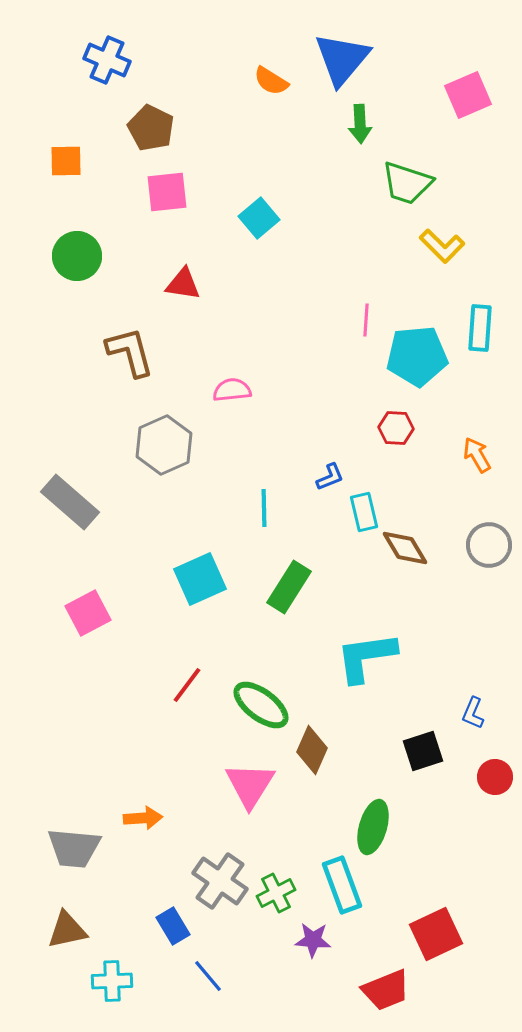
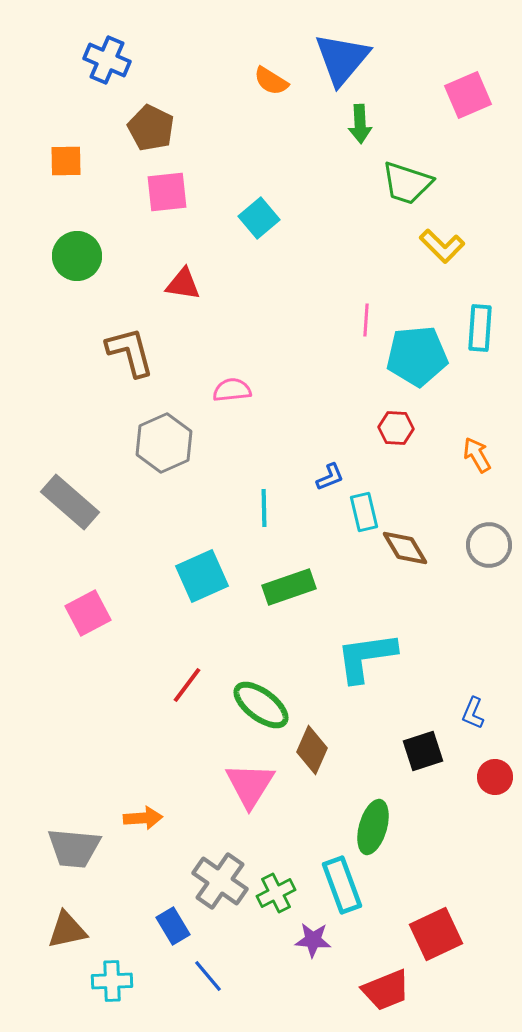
gray hexagon at (164, 445): moved 2 px up
cyan square at (200, 579): moved 2 px right, 3 px up
green rectangle at (289, 587): rotated 39 degrees clockwise
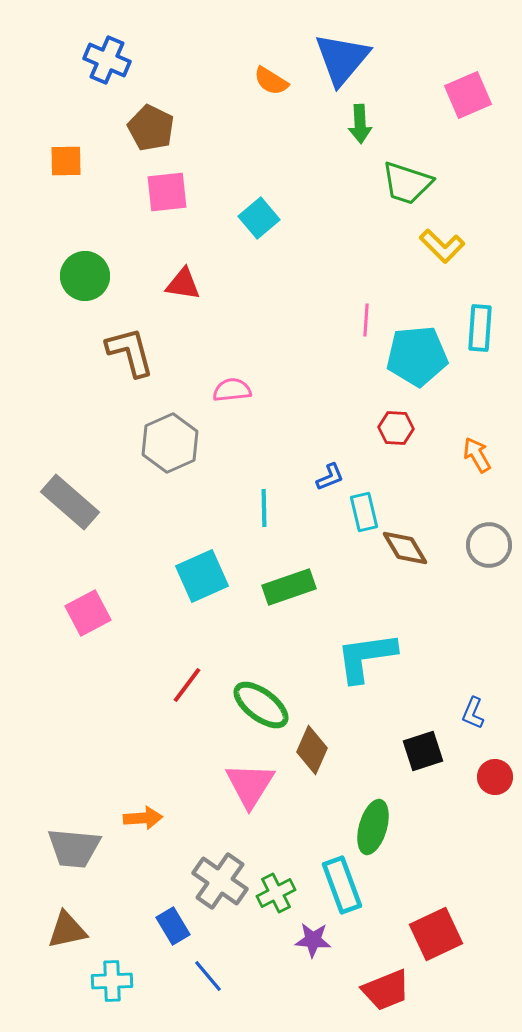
green circle at (77, 256): moved 8 px right, 20 px down
gray hexagon at (164, 443): moved 6 px right
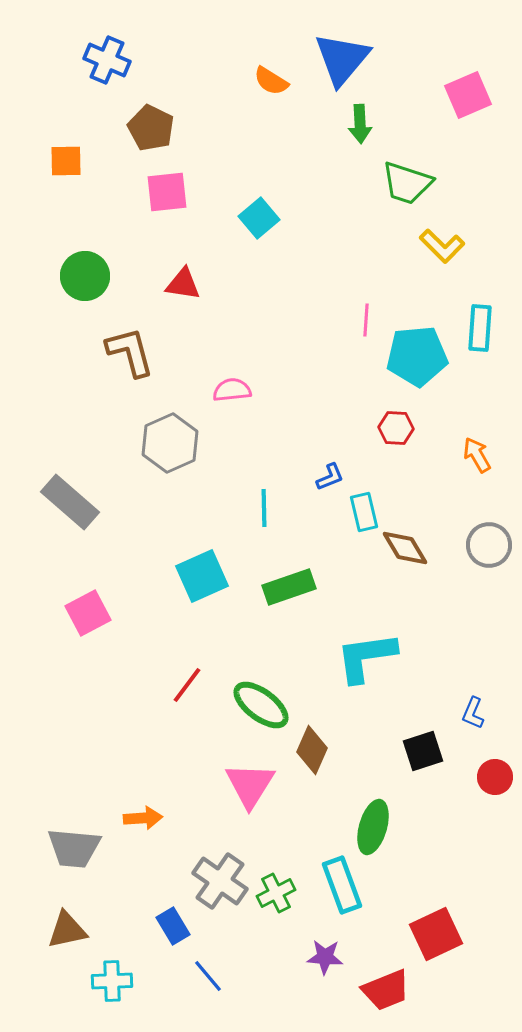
purple star at (313, 940): moved 12 px right, 17 px down
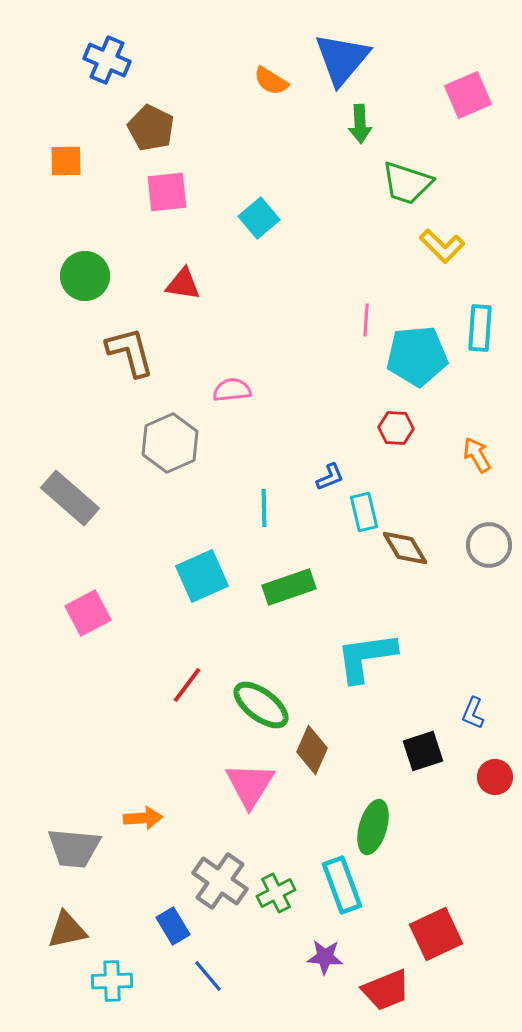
gray rectangle at (70, 502): moved 4 px up
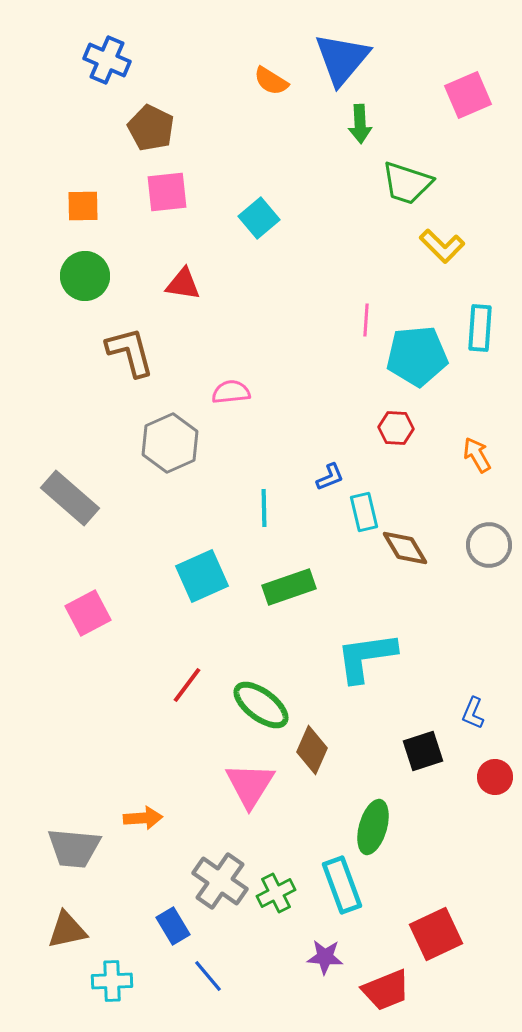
orange square at (66, 161): moved 17 px right, 45 px down
pink semicircle at (232, 390): moved 1 px left, 2 px down
